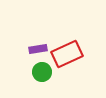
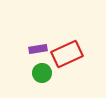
green circle: moved 1 px down
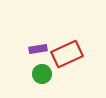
green circle: moved 1 px down
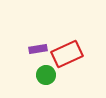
green circle: moved 4 px right, 1 px down
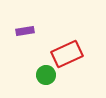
purple rectangle: moved 13 px left, 18 px up
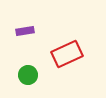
green circle: moved 18 px left
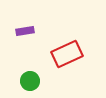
green circle: moved 2 px right, 6 px down
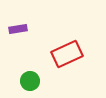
purple rectangle: moved 7 px left, 2 px up
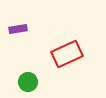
green circle: moved 2 px left, 1 px down
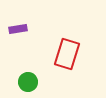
red rectangle: rotated 48 degrees counterclockwise
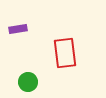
red rectangle: moved 2 px left, 1 px up; rotated 24 degrees counterclockwise
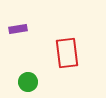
red rectangle: moved 2 px right
